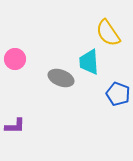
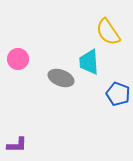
yellow semicircle: moved 1 px up
pink circle: moved 3 px right
purple L-shape: moved 2 px right, 19 px down
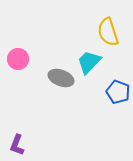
yellow semicircle: rotated 16 degrees clockwise
cyan trapezoid: rotated 48 degrees clockwise
blue pentagon: moved 2 px up
purple L-shape: rotated 110 degrees clockwise
